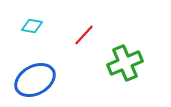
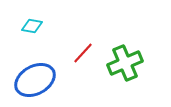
red line: moved 1 px left, 18 px down
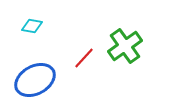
red line: moved 1 px right, 5 px down
green cross: moved 17 px up; rotated 12 degrees counterclockwise
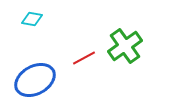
cyan diamond: moved 7 px up
red line: rotated 20 degrees clockwise
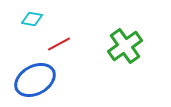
red line: moved 25 px left, 14 px up
